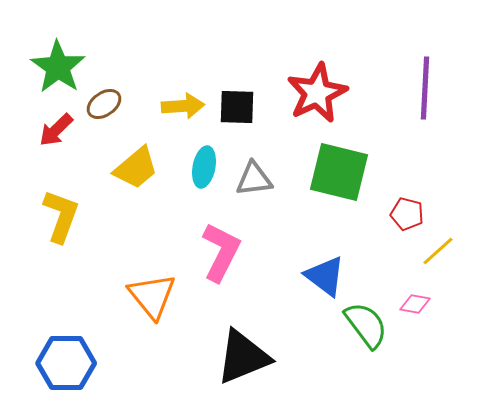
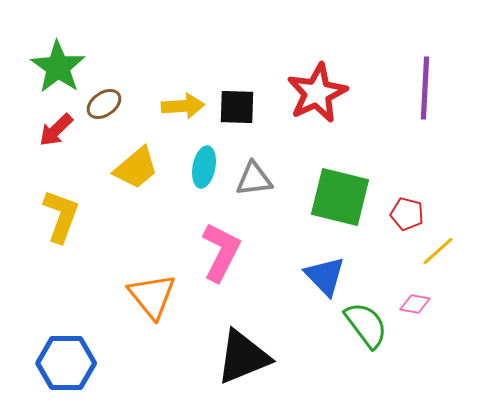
green square: moved 1 px right, 25 px down
blue triangle: rotated 9 degrees clockwise
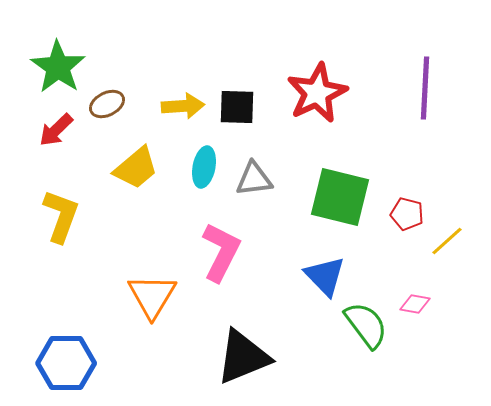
brown ellipse: moved 3 px right; rotated 8 degrees clockwise
yellow line: moved 9 px right, 10 px up
orange triangle: rotated 10 degrees clockwise
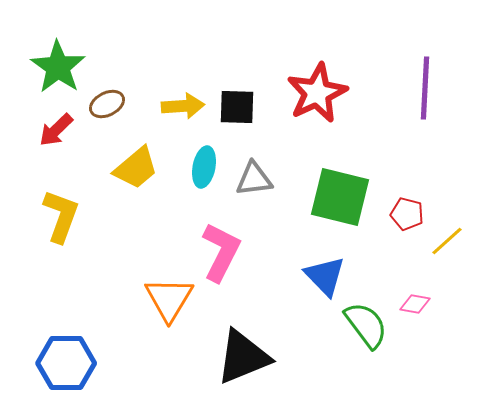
orange triangle: moved 17 px right, 3 px down
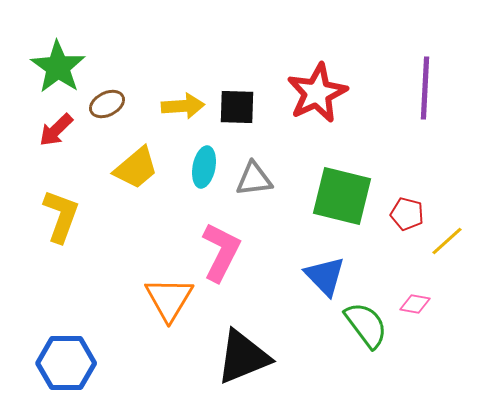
green square: moved 2 px right, 1 px up
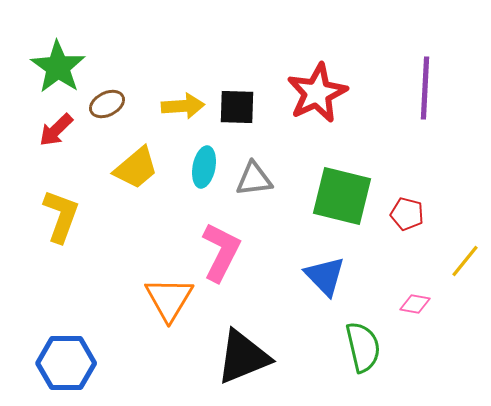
yellow line: moved 18 px right, 20 px down; rotated 9 degrees counterclockwise
green semicircle: moved 3 px left, 22 px down; rotated 24 degrees clockwise
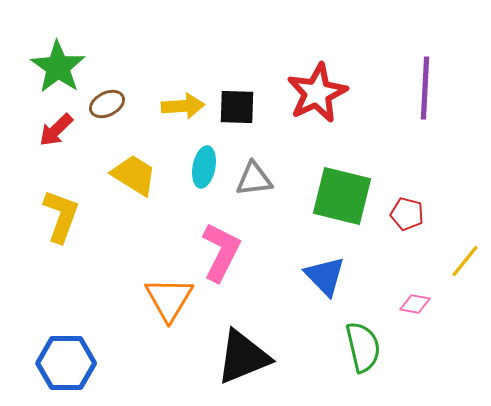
yellow trapezoid: moved 2 px left, 7 px down; rotated 108 degrees counterclockwise
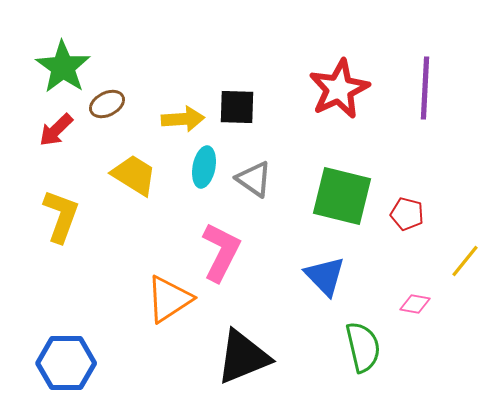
green star: moved 5 px right
red star: moved 22 px right, 4 px up
yellow arrow: moved 13 px down
gray triangle: rotated 42 degrees clockwise
orange triangle: rotated 26 degrees clockwise
